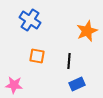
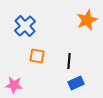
blue cross: moved 5 px left, 6 px down; rotated 15 degrees clockwise
orange star: moved 11 px up
blue rectangle: moved 1 px left, 1 px up
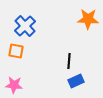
orange star: moved 1 px right, 1 px up; rotated 25 degrees clockwise
orange square: moved 21 px left, 5 px up
blue rectangle: moved 2 px up
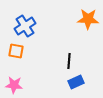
blue cross: rotated 10 degrees clockwise
blue rectangle: moved 1 px down
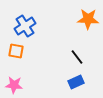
black line: moved 8 px right, 4 px up; rotated 42 degrees counterclockwise
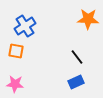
pink star: moved 1 px right, 1 px up
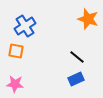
orange star: rotated 15 degrees clockwise
black line: rotated 14 degrees counterclockwise
blue rectangle: moved 3 px up
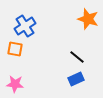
orange square: moved 1 px left, 2 px up
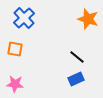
blue cross: moved 1 px left, 8 px up; rotated 10 degrees counterclockwise
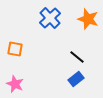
blue cross: moved 26 px right
blue rectangle: rotated 14 degrees counterclockwise
pink star: rotated 18 degrees clockwise
